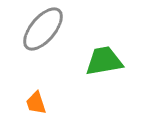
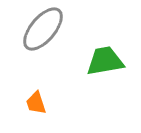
green trapezoid: moved 1 px right
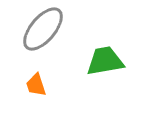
orange trapezoid: moved 18 px up
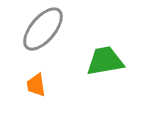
orange trapezoid: rotated 10 degrees clockwise
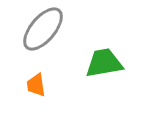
green trapezoid: moved 1 px left, 2 px down
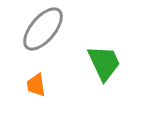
green trapezoid: rotated 75 degrees clockwise
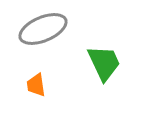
gray ellipse: rotated 27 degrees clockwise
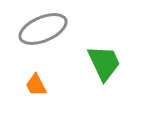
orange trapezoid: rotated 20 degrees counterclockwise
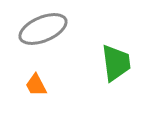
green trapezoid: moved 12 px right; rotated 18 degrees clockwise
